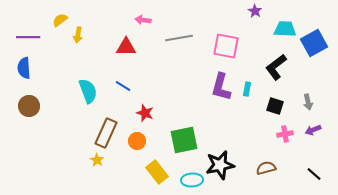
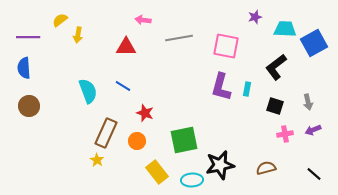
purple star: moved 6 px down; rotated 24 degrees clockwise
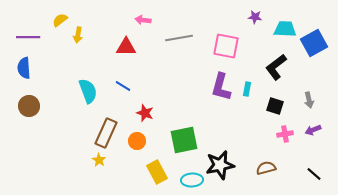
purple star: rotated 24 degrees clockwise
gray arrow: moved 1 px right, 2 px up
yellow star: moved 2 px right
yellow rectangle: rotated 10 degrees clockwise
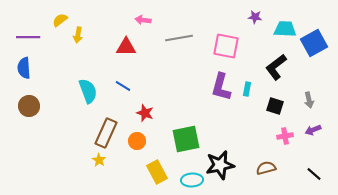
pink cross: moved 2 px down
green square: moved 2 px right, 1 px up
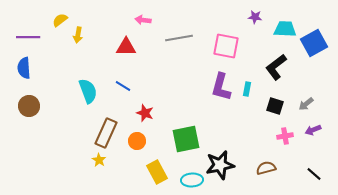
gray arrow: moved 3 px left, 4 px down; rotated 63 degrees clockwise
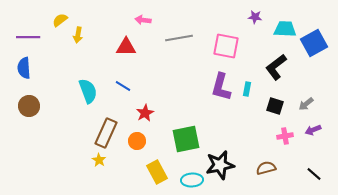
red star: rotated 24 degrees clockwise
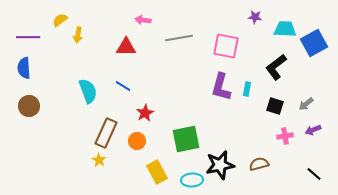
brown semicircle: moved 7 px left, 4 px up
